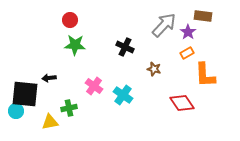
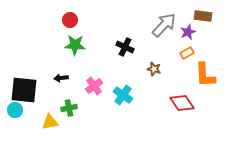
purple star: rotated 14 degrees clockwise
black arrow: moved 12 px right
pink cross: rotated 18 degrees clockwise
black square: moved 1 px left, 4 px up
cyan circle: moved 1 px left, 1 px up
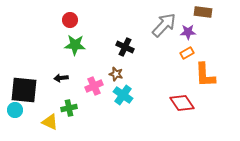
brown rectangle: moved 4 px up
purple star: rotated 21 degrees clockwise
brown star: moved 38 px left, 5 px down
pink cross: rotated 12 degrees clockwise
yellow triangle: rotated 36 degrees clockwise
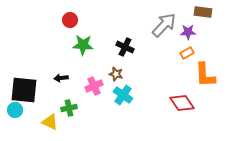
green star: moved 8 px right
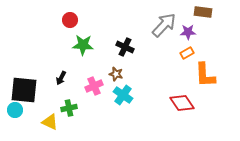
black arrow: rotated 56 degrees counterclockwise
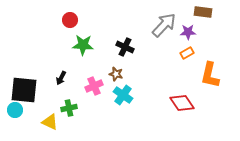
orange L-shape: moved 5 px right; rotated 16 degrees clockwise
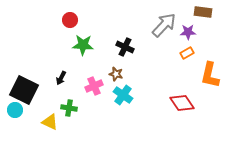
black square: rotated 20 degrees clockwise
green cross: rotated 21 degrees clockwise
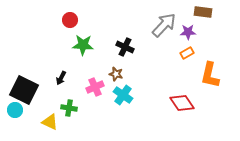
pink cross: moved 1 px right, 1 px down
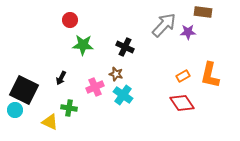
orange rectangle: moved 4 px left, 23 px down
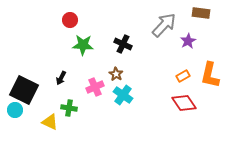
brown rectangle: moved 2 px left, 1 px down
purple star: moved 9 px down; rotated 28 degrees counterclockwise
black cross: moved 2 px left, 3 px up
brown star: rotated 16 degrees clockwise
red diamond: moved 2 px right
